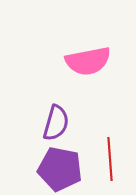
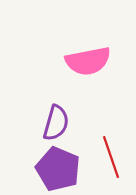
red line: moved 1 px right, 2 px up; rotated 15 degrees counterclockwise
purple pentagon: moved 2 px left; rotated 12 degrees clockwise
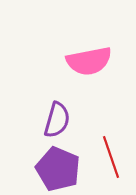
pink semicircle: moved 1 px right
purple semicircle: moved 1 px right, 3 px up
